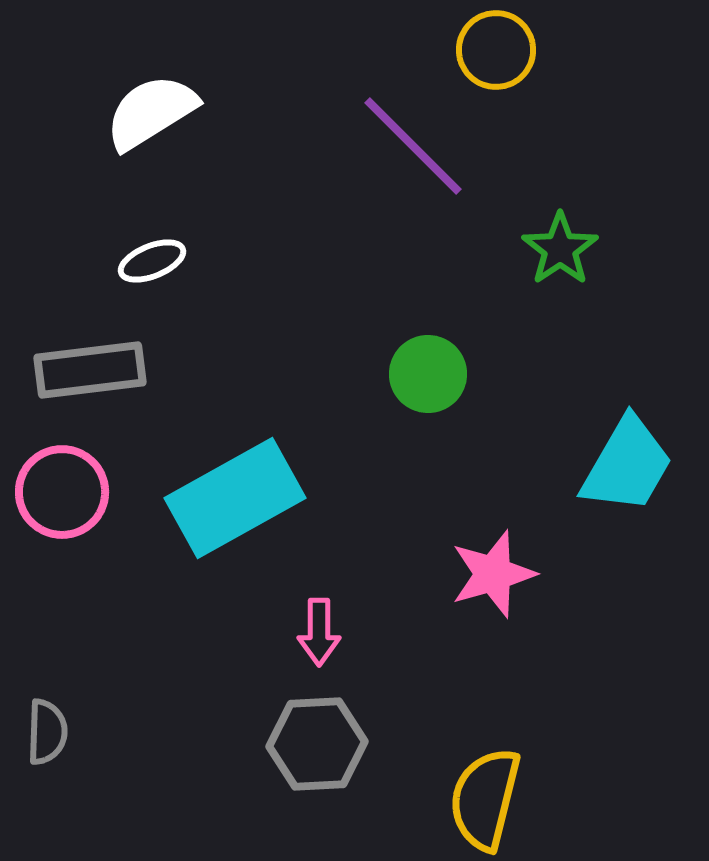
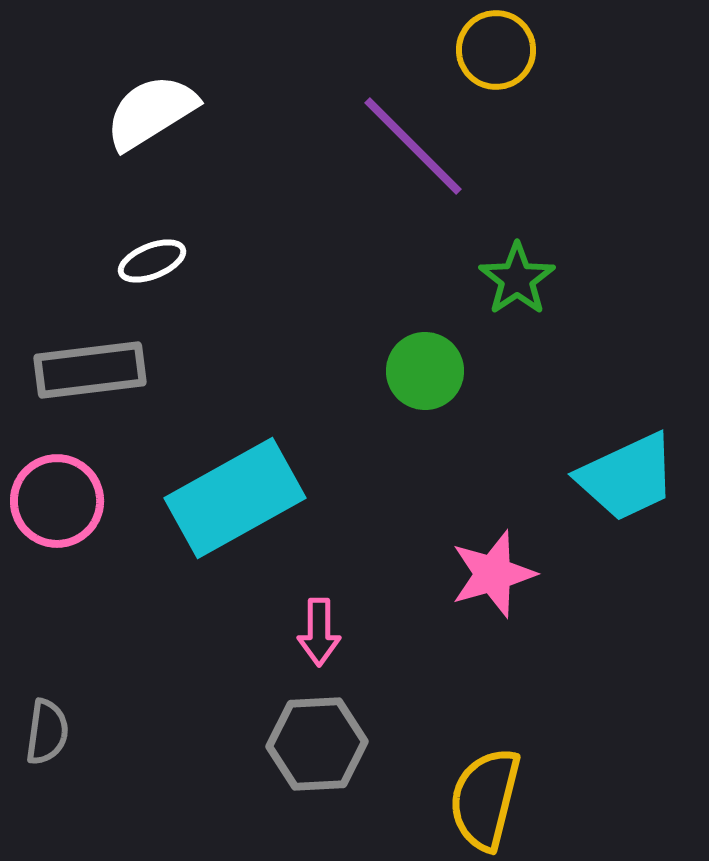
green star: moved 43 px left, 30 px down
green circle: moved 3 px left, 3 px up
cyan trapezoid: moved 12 px down; rotated 35 degrees clockwise
pink circle: moved 5 px left, 9 px down
gray semicircle: rotated 6 degrees clockwise
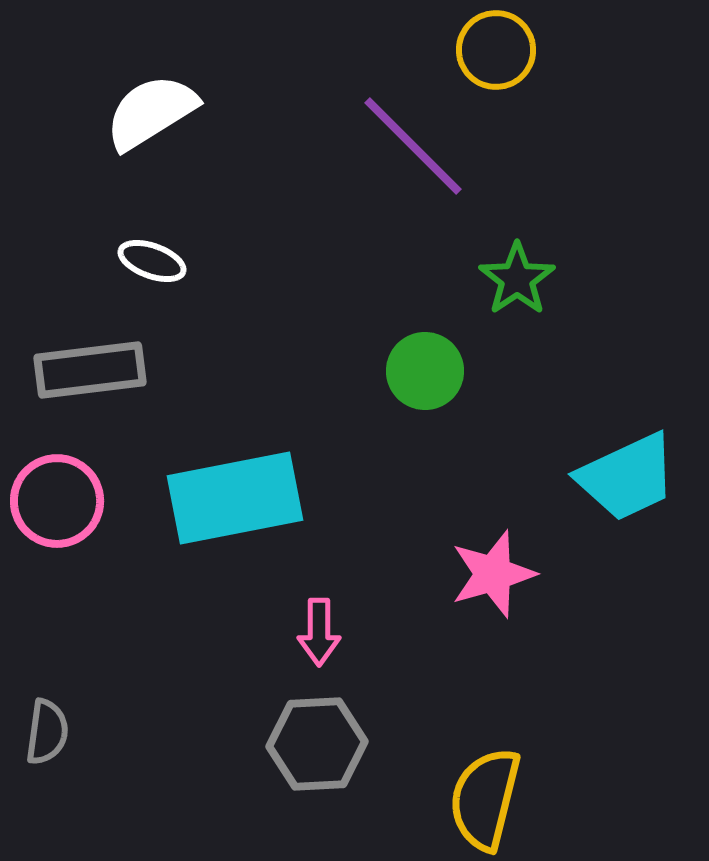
white ellipse: rotated 42 degrees clockwise
cyan rectangle: rotated 18 degrees clockwise
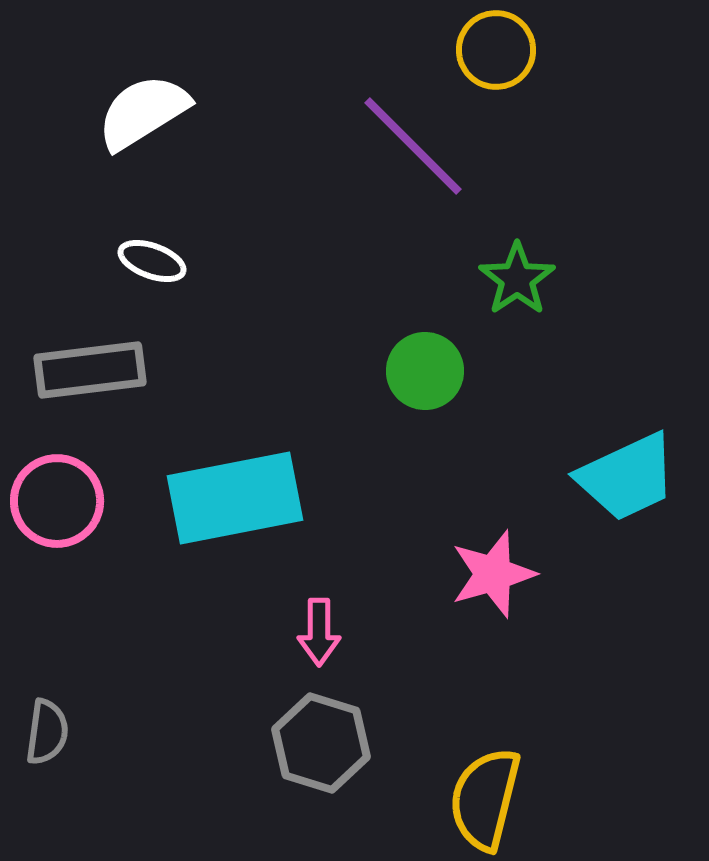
white semicircle: moved 8 px left
gray hexagon: moved 4 px right, 1 px up; rotated 20 degrees clockwise
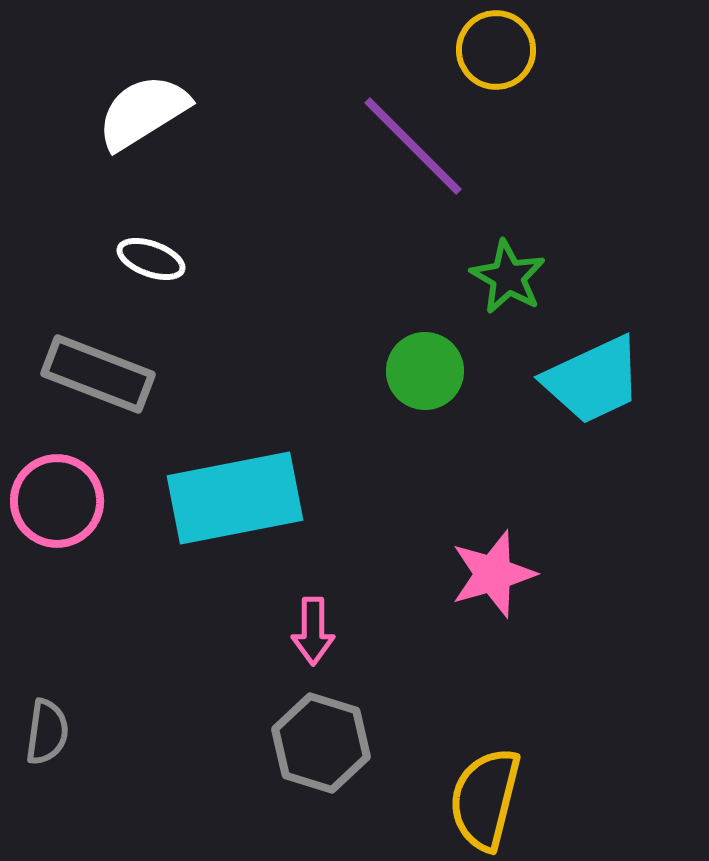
white ellipse: moved 1 px left, 2 px up
green star: moved 9 px left, 2 px up; rotated 8 degrees counterclockwise
gray rectangle: moved 8 px right, 4 px down; rotated 28 degrees clockwise
cyan trapezoid: moved 34 px left, 97 px up
pink arrow: moved 6 px left, 1 px up
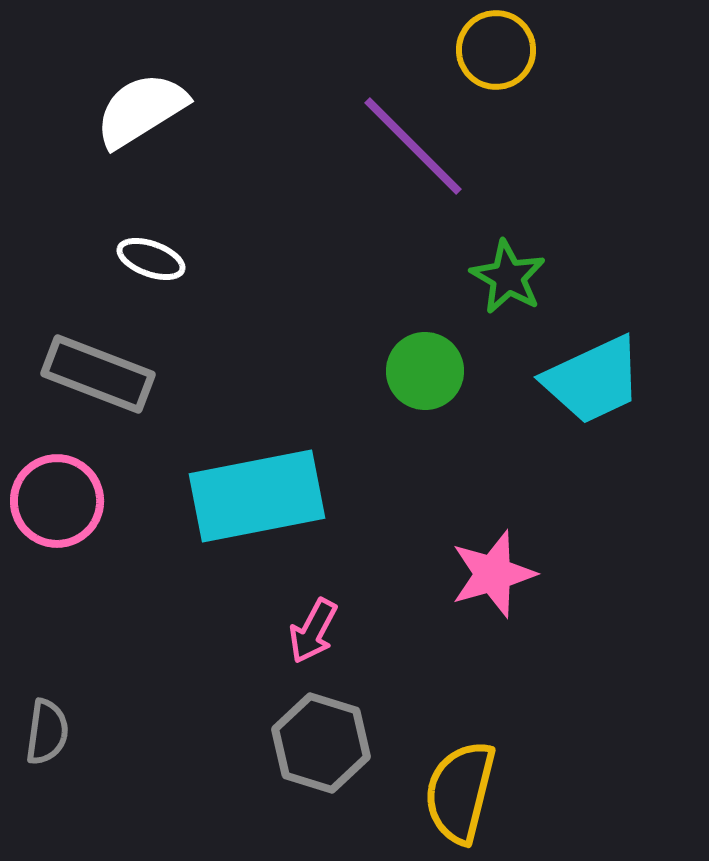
white semicircle: moved 2 px left, 2 px up
cyan rectangle: moved 22 px right, 2 px up
pink arrow: rotated 28 degrees clockwise
yellow semicircle: moved 25 px left, 7 px up
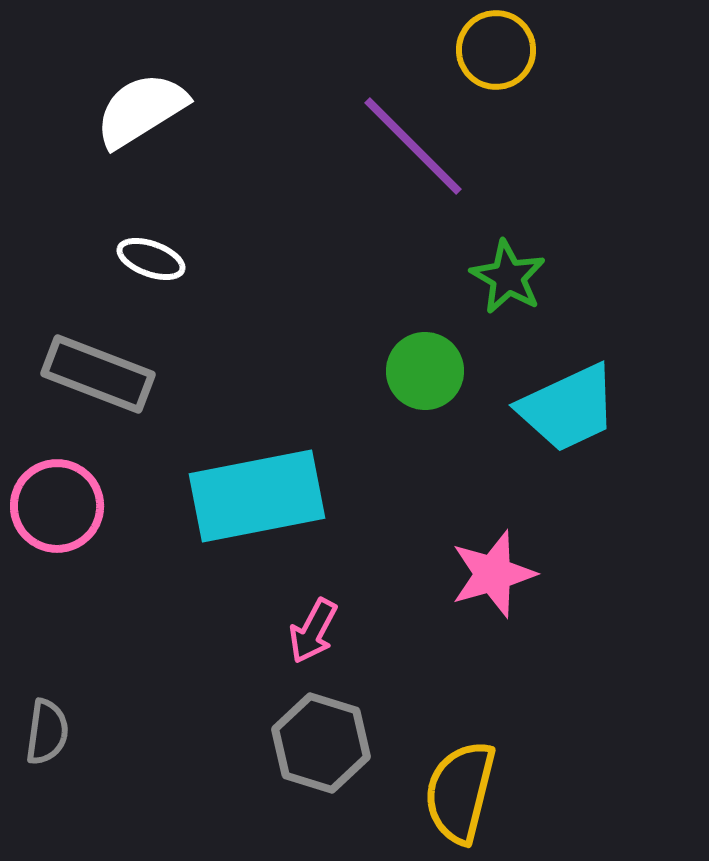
cyan trapezoid: moved 25 px left, 28 px down
pink circle: moved 5 px down
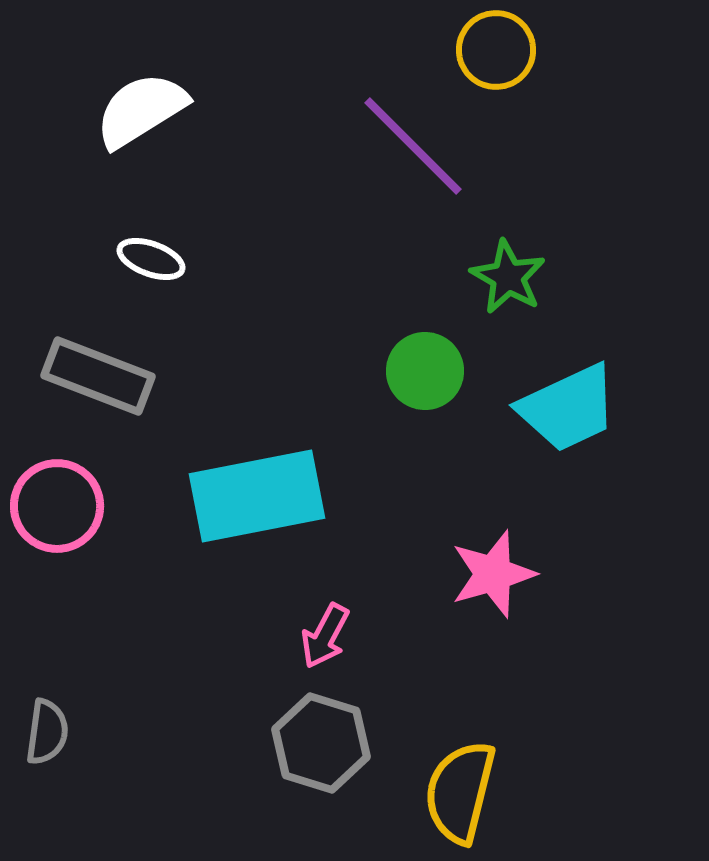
gray rectangle: moved 2 px down
pink arrow: moved 12 px right, 5 px down
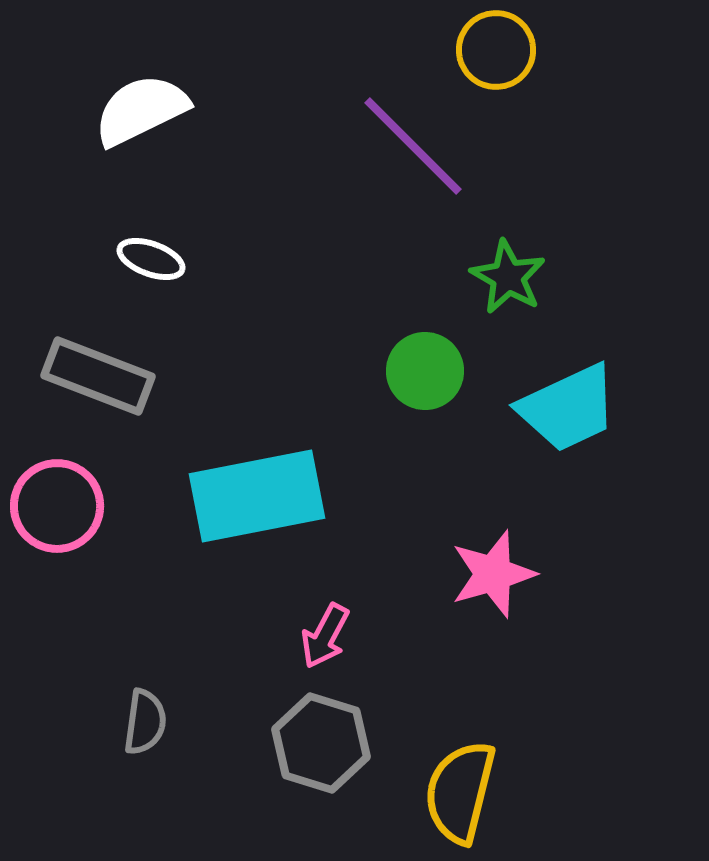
white semicircle: rotated 6 degrees clockwise
gray semicircle: moved 98 px right, 10 px up
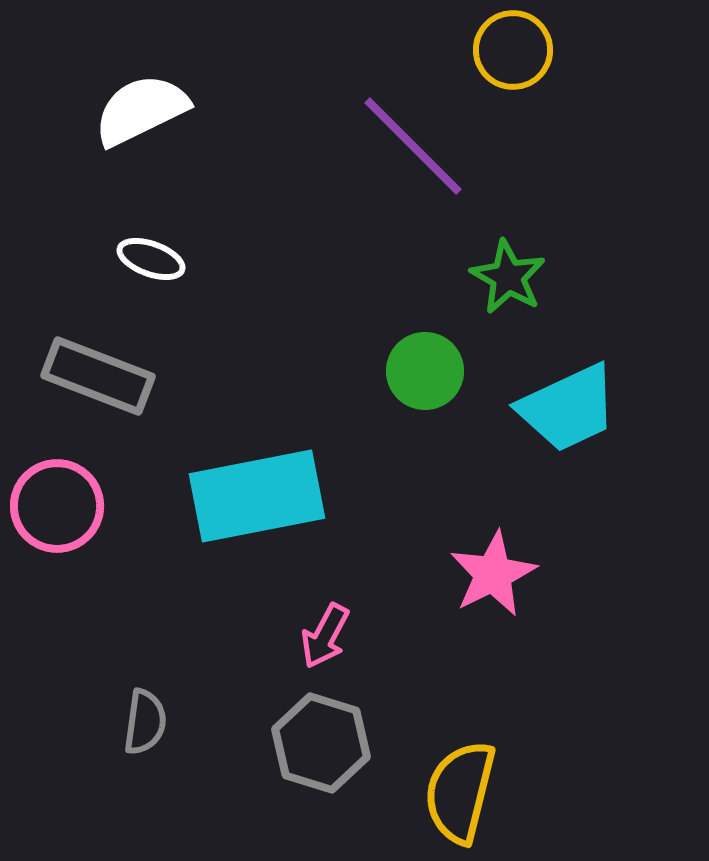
yellow circle: moved 17 px right
pink star: rotated 10 degrees counterclockwise
